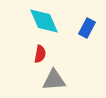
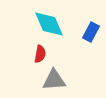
cyan diamond: moved 5 px right, 3 px down
blue rectangle: moved 4 px right, 4 px down
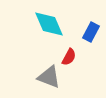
red semicircle: moved 29 px right, 3 px down; rotated 18 degrees clockwise
gray triangle: moved 5 px left, 3 px up; rotated 25 degrees clockwise
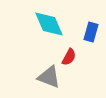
blue rectangle: rotated 12 degrees counterclockwise
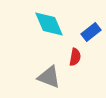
blue rectangle: rotated 36 degrees clockwise
red semicircle: moved 6 px right; rotated 18 degrees counterclockwise
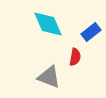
cyan diamond: moved 1 px left
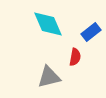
gray triangle: rotated 35 degrees counterclockwise
